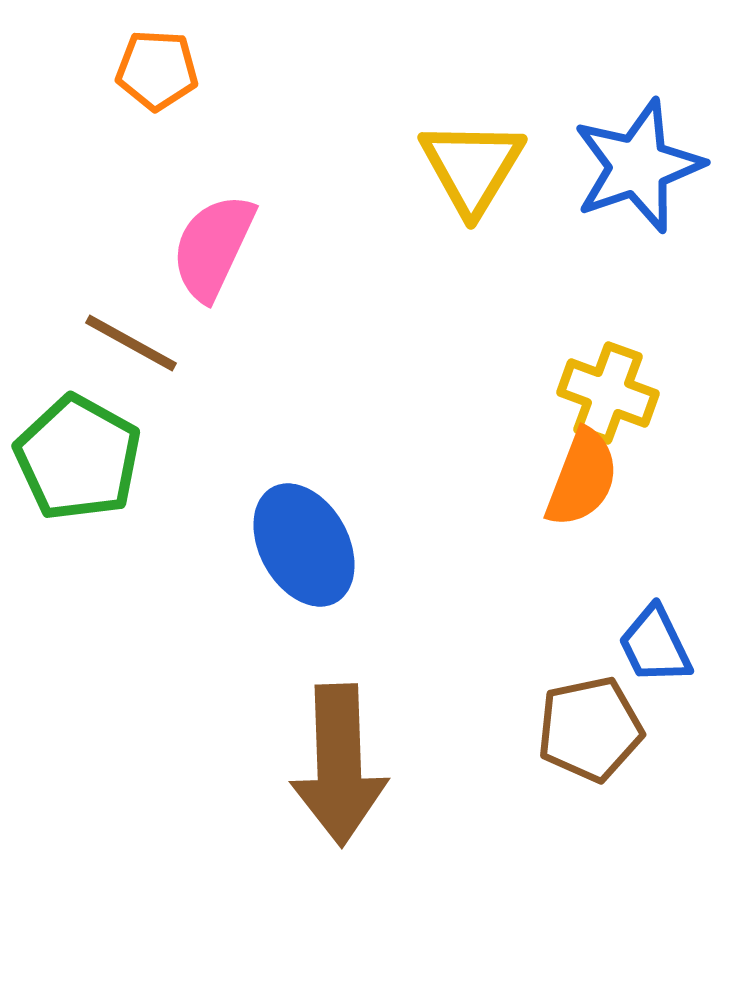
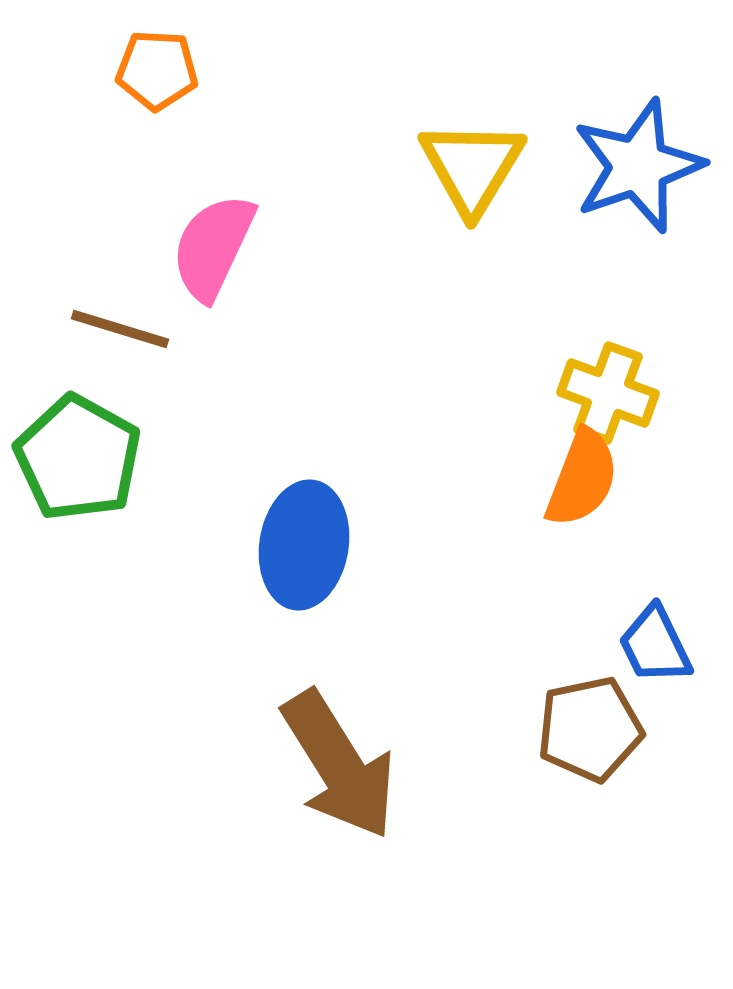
brown line: moved 11 px left, 14 px up; rotated 12 degrees counterclockwise
blue ellipse: rotated 38 degrees clockwise
brown arrow: rotated 30 degrees counterclockwise
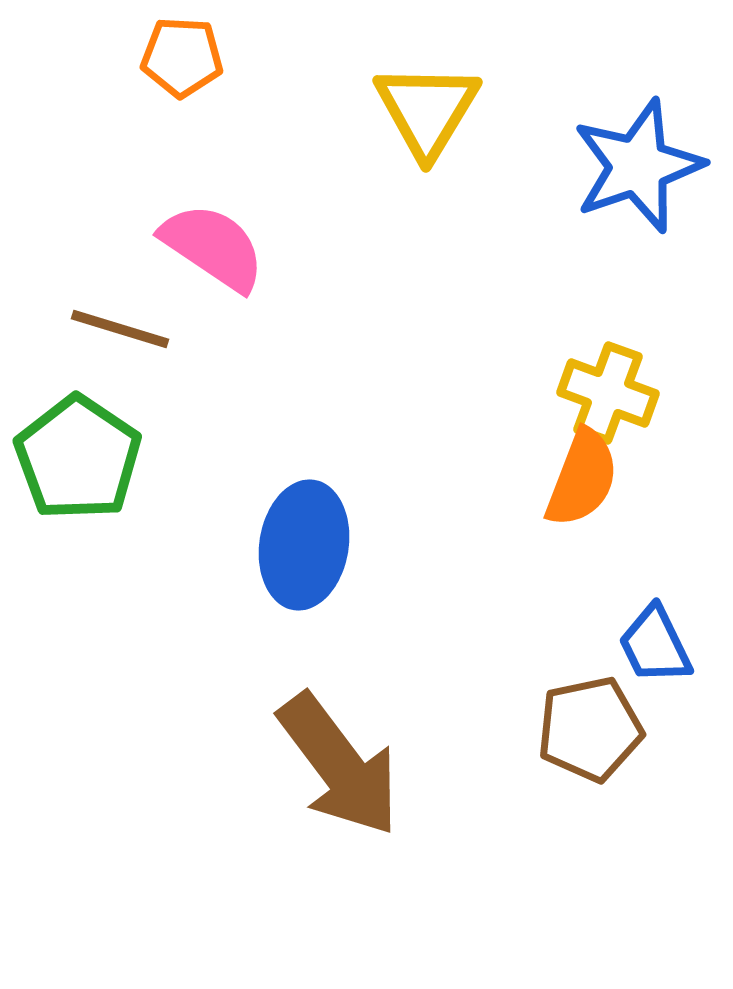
orange pentagon: moved 25 px right, 13 px up
yellow triangle: moved 45 px left, 57 px up
pink semicircle: rotated 99 degrees clockwise
green pentagon: rotated 5 degrees clockwise
brown arrow: rotated 5 degrees counterclockwise
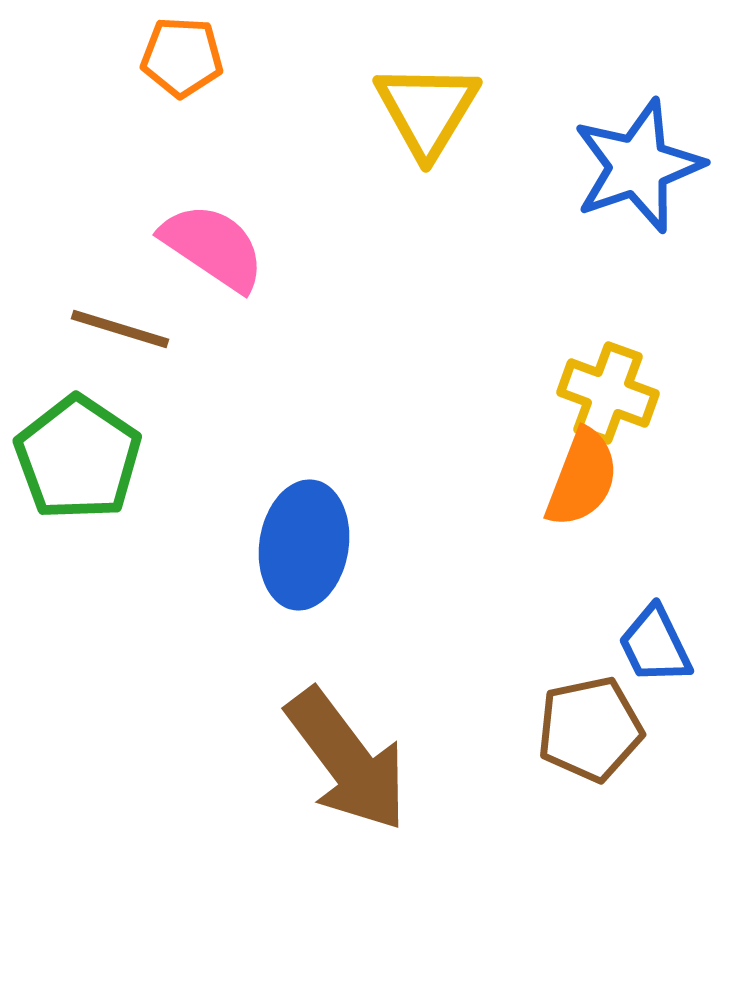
brown arrow: moved 8 px right, 5 px up
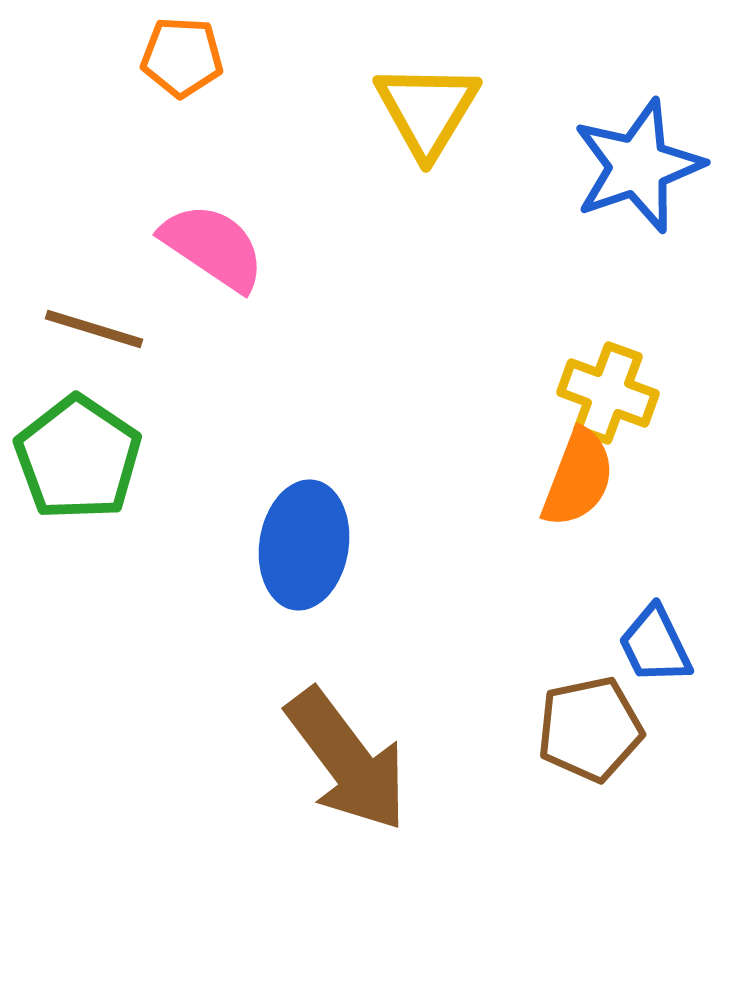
brown line: moved 26 px left
orange semicircle: moved 4 px left
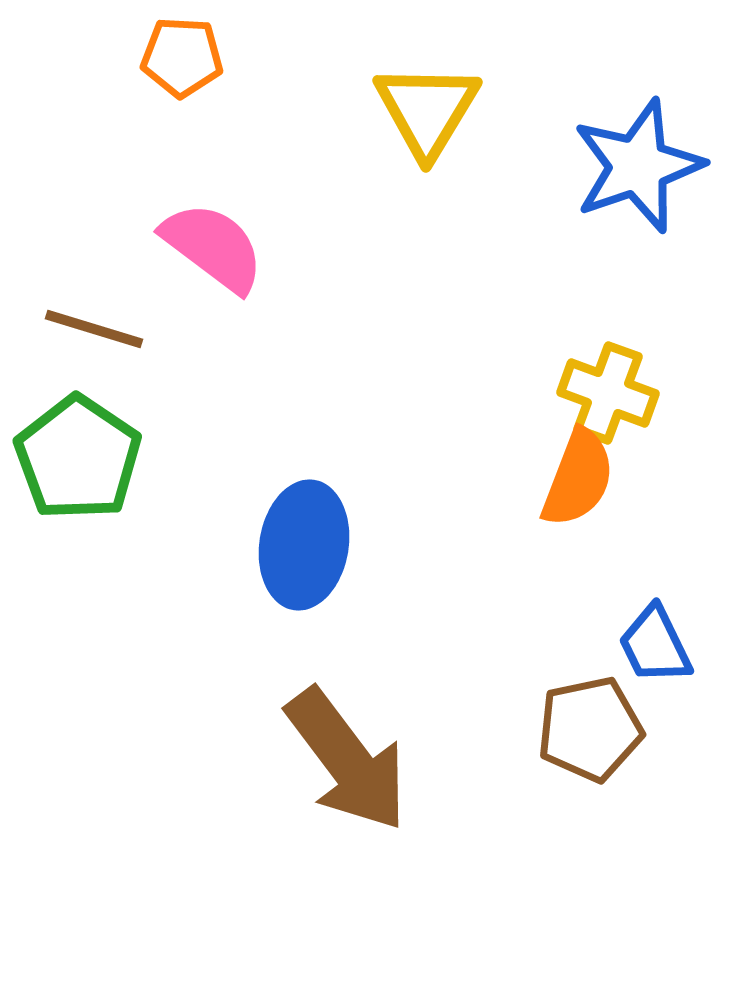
pink semicircle: rotated 3 degrees clockwise
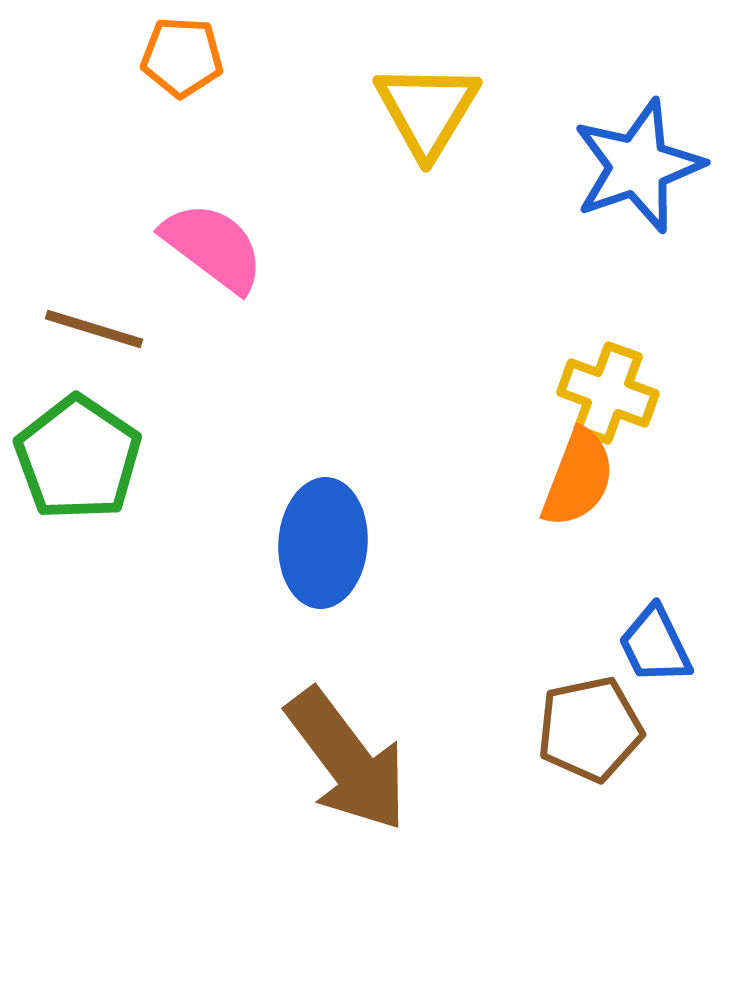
blue ellipse: moved 19 px right, 2 px up; rotated 5 degrees counterclockwise
